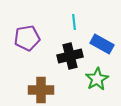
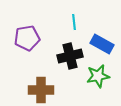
green star: moved 1 px right, 3 px up; rotated 20 degrees clockwise
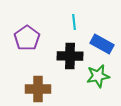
purple pentagon: rotated 25 degrees counterclockwise
black cross: rotated 15 degrees clockwise
brown cross: moved 3 px left, 1 px up
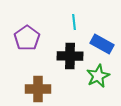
green star: rotated 15 degrees counterclockwise
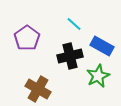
cyan line: moved 2 px down; rotated 42 degrees counterclockwise
blue rectangle: moved 2 px down
black cross: rotated 15 degrees counterclockwise
brown cross: rotated 30 degrees clockwise
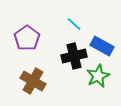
black cross: moved 4 px right
brown cross: moved 5 px left, 8 px up
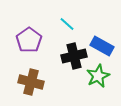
cyan line: moved 7 px left
purple pentagon: moved 2 px right, 2 px down
brown cross: moved 2 px left, 1 px down; rotated 15 degrees counterclockwise
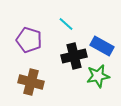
cyan line: moved 1 px left
purple pentagon: rotated 20 degrees counterclockwise
green star: rotated 15 degrees clockwise
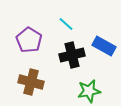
purple pentagon: rotated 15 degrees clockwise
blue rectangle: moved 2 px right
black cross: moved 2 px left, 1 px up
green star: moved 9 px left, 15 px down
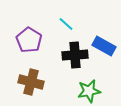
black cross: moved 3 px right; rotated 10 degrees clockwise
